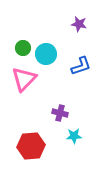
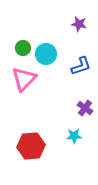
purple cross: moved 25 px right, 5 px up; rotated 21 degrees clockwise
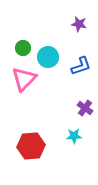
cyan circle: moved 2 px right, 3 px down
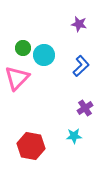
cyan circle: moved 4 px left, 2 px up
blue L-shape: rotated 25 degrees counterclockwise
pink triangle: moved 7 px left, 1 px up
purple cross: rotated 21 degrees clockwise
red hexagon: rotated 16 degrees clockwise
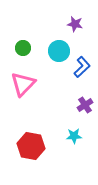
purple star: moved 4 px left
cyan circle: moved 15 px right, 4 px up
blue L-shape: moved 1 px right, 1 px down
pink triangle: moved 6 px right, 6 px down
purple cross: moved 3 px up
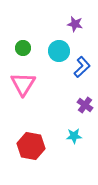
pink triangle: rotated 12 degrees counterclockwise
purple cross: rotated 21 degrees counterclockwise
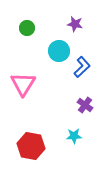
green circle: moved 4 px right, 20 px up
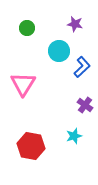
cyan star: rotated 14 degrees counterclockwise
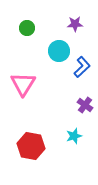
purple star: rotated 14 degrees counterclockwise
